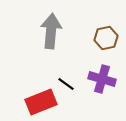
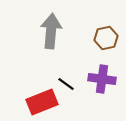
purple cross: rotated 8 degrees counterclockwise
red rectangle: moved 1 px right
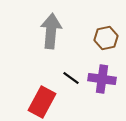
black line: moved 5 px right, 6 px up
red rectangle: rotated 40 degrees counterclockwise
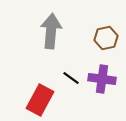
red rectangle: moved 2 px left, 2 px up
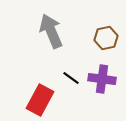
gray arrow: rotated 28 degrees counterclockwise
